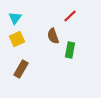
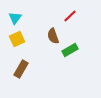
green rectangle: rotated 49 degrees clockwise
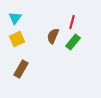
red line: moved 2 px right, 6 px down; rotated 32 degrees counterclockwise
brown semicircle: rotated 42 degrees clockwise
green rectangle: moved 3 px right, 8 px up; rotated 21 degrees counterclockwise
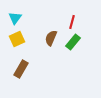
brown semicircle: moved 2 px left, 2 px down
